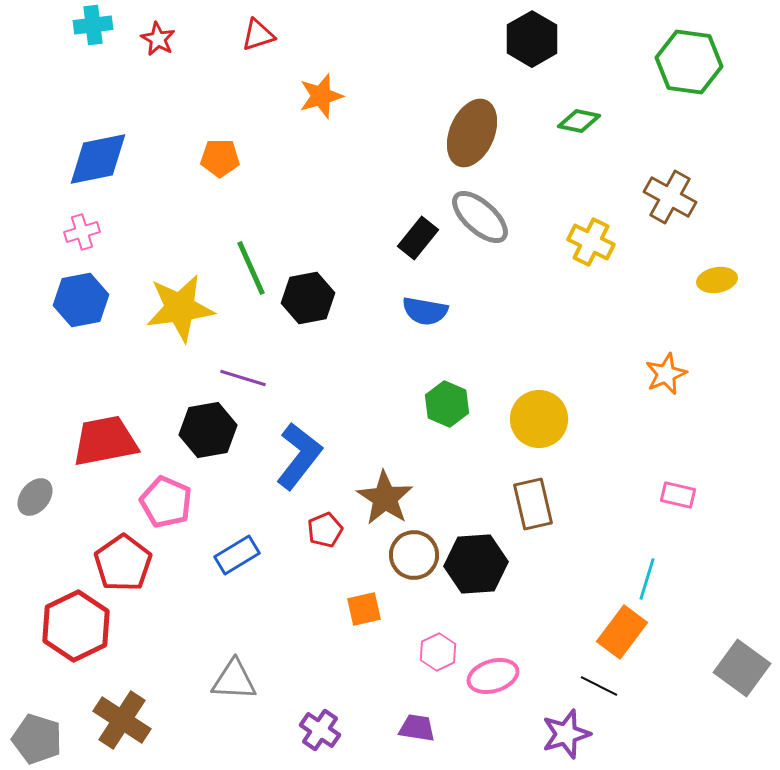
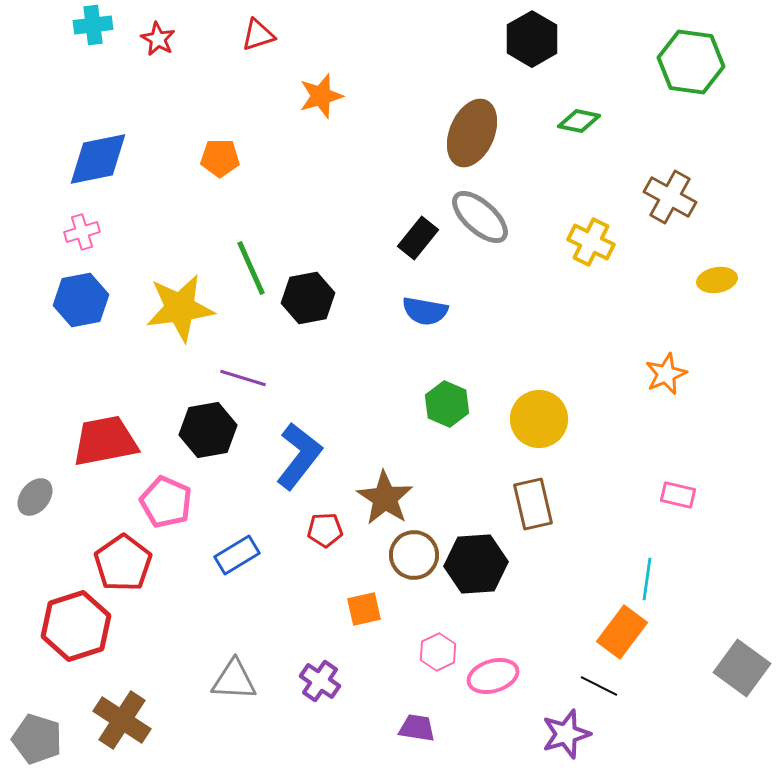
green hexagon at (689, 62): moved 2 px right
red pentagon at (325, 530): rotated 20 degrees clockwise
cyan line at (647, 579): rotated 9 degrees counterclockwise
red hexagon at (76, 626): rotated 8 degrees clockwise
purple cross at (320, 730): moved 49 px up
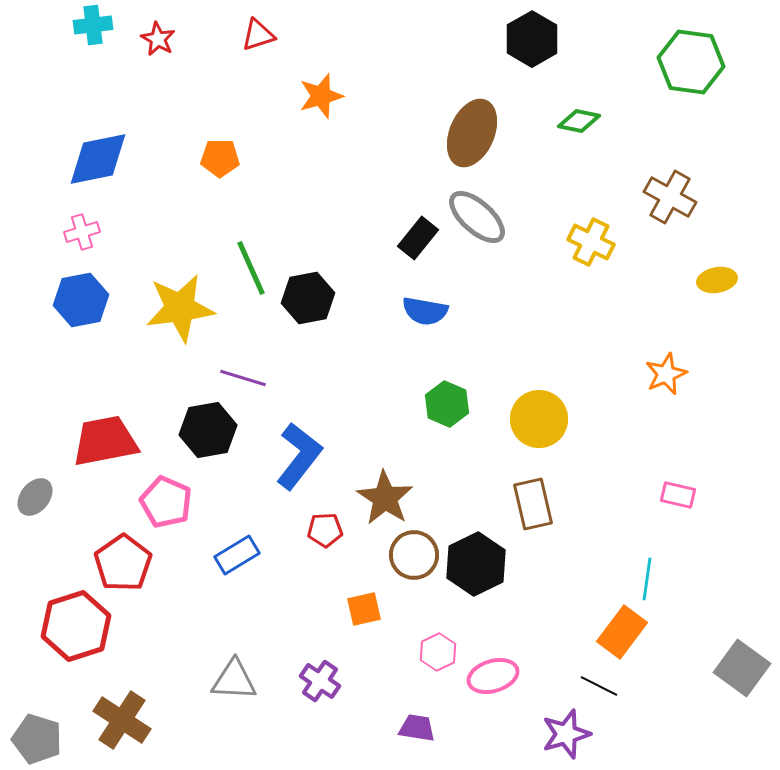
gray ellipse at (480, 217): moved 3 px left
black hexagon at (476, 564): rotated 22 degrees counterclockwise
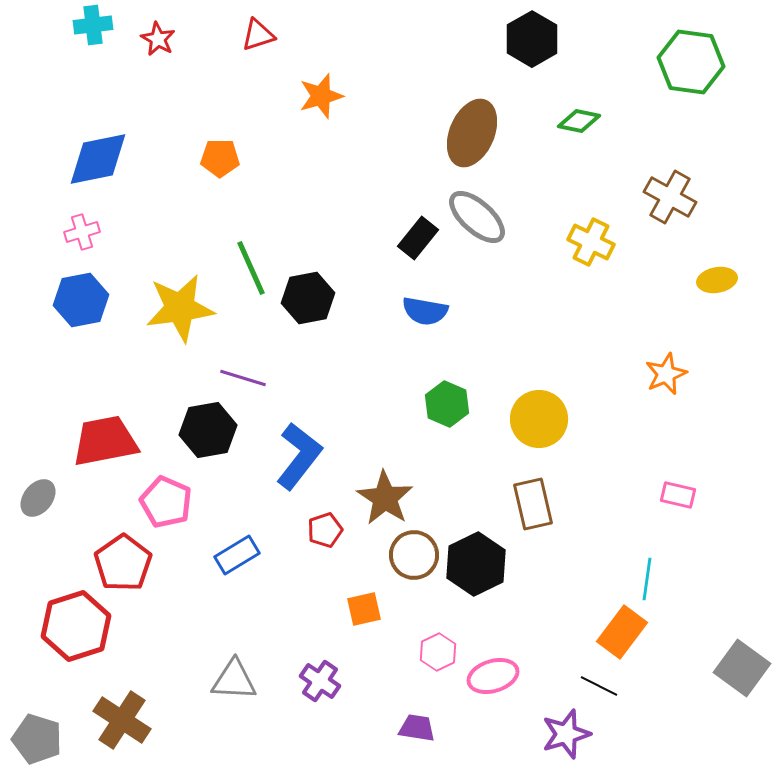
gray ellipse at (35, 497): moved 3 px right, 1 px down
red pentagon at (325, 530): rotated 16 degrees counterclockwise
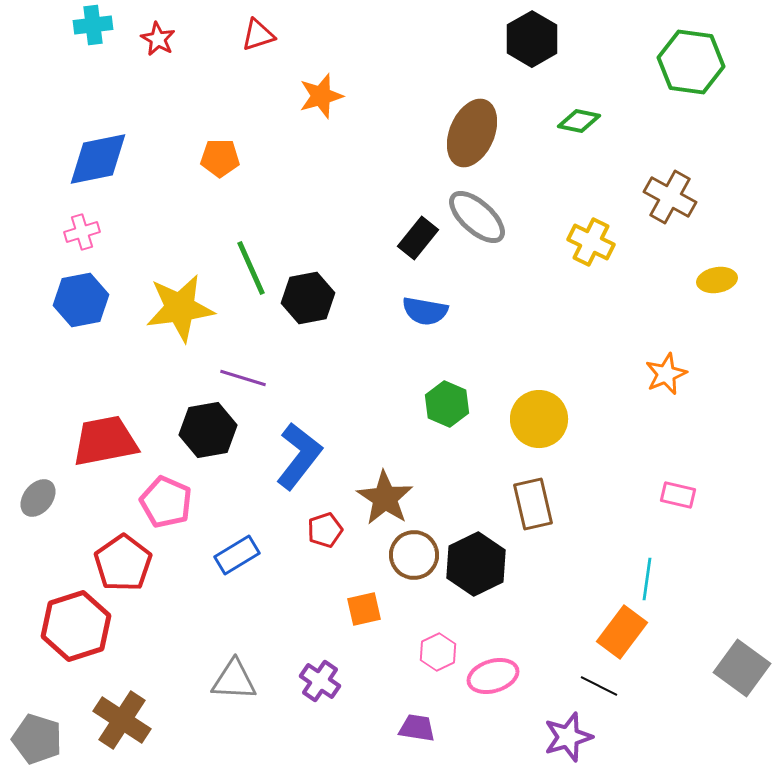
purple star at (566, 734): moved 2 px right, 3 px down
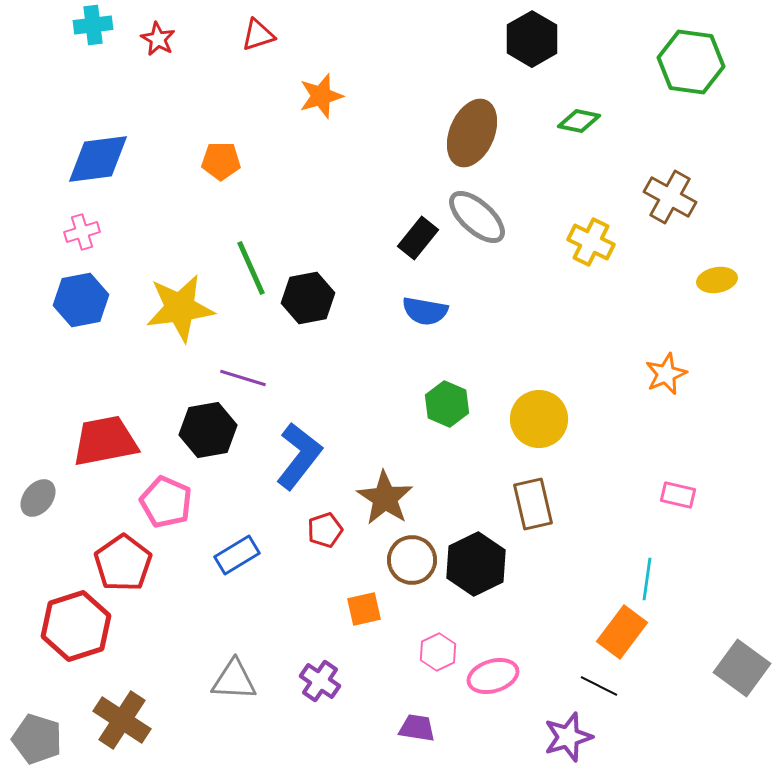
orange pentagon at (220, 158): moved 1 px right, 3 px down
blue diamond at (98, 159): rotated 4 degrees clockwise
brown circle at (414, 555): moved 2 px left, 5 px down
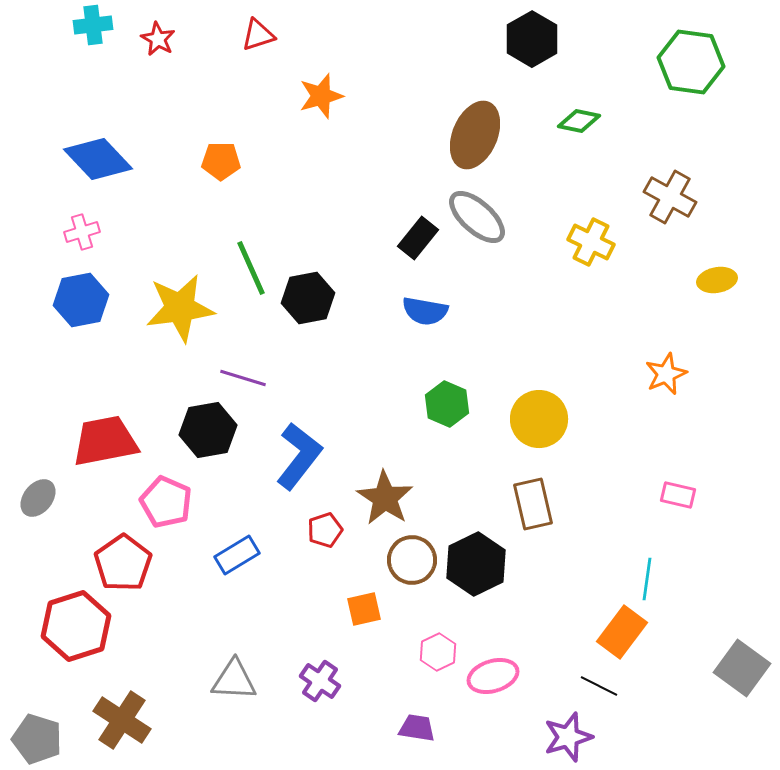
brown ellipse at (472, 133): moved 3 px right, 2 px down
blue diamond at (98, 159): rotated 54 degrees clockwise
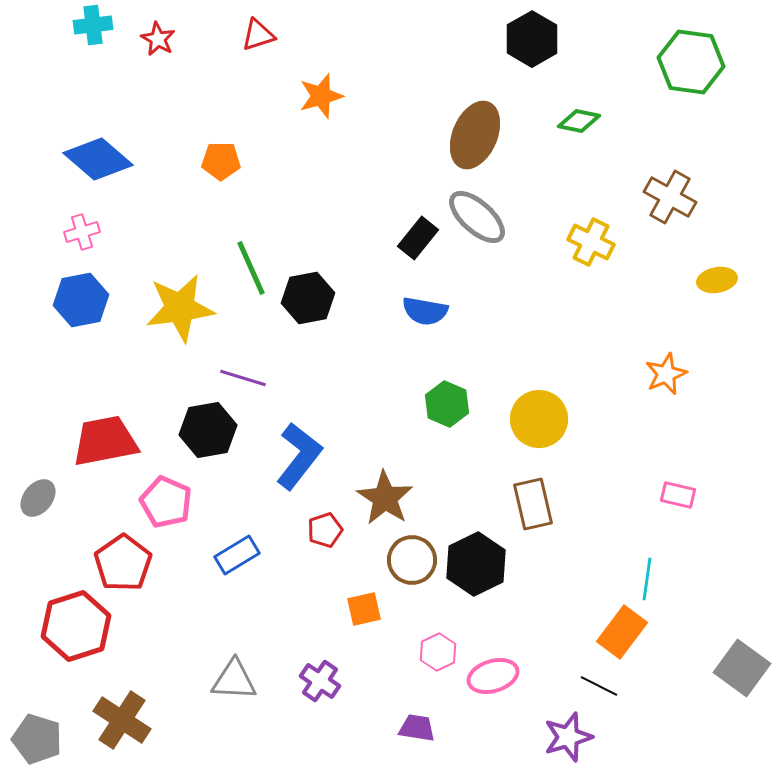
blue diamond at (98, 159): rotated 6 degrees counterclockwise
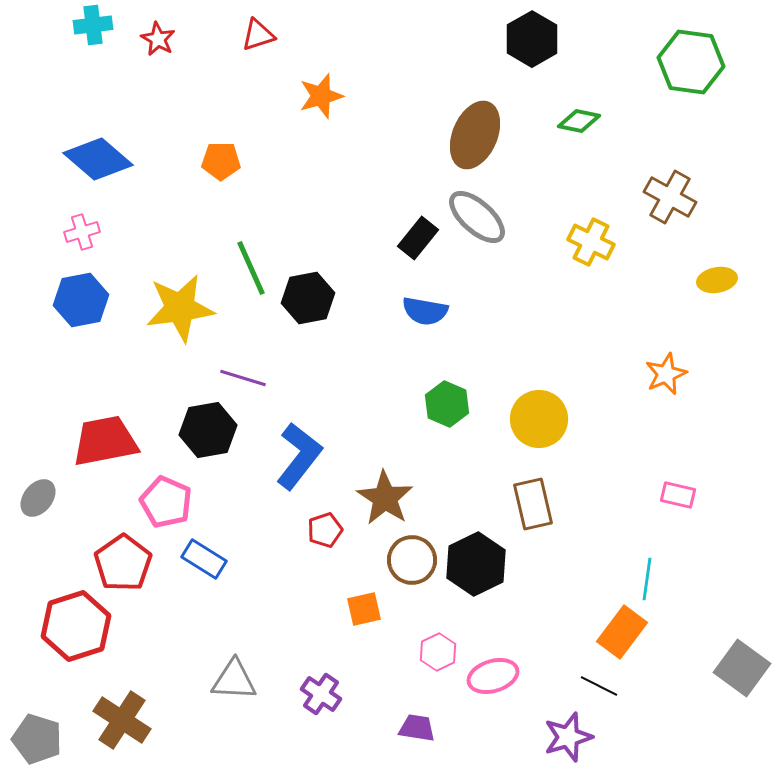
blue rectangle at (237, 555): moved 33 px left, 4 px down; rotated 63 degrees clockwise
purple cross at (320, 681): moved 1 px right, 13 px down
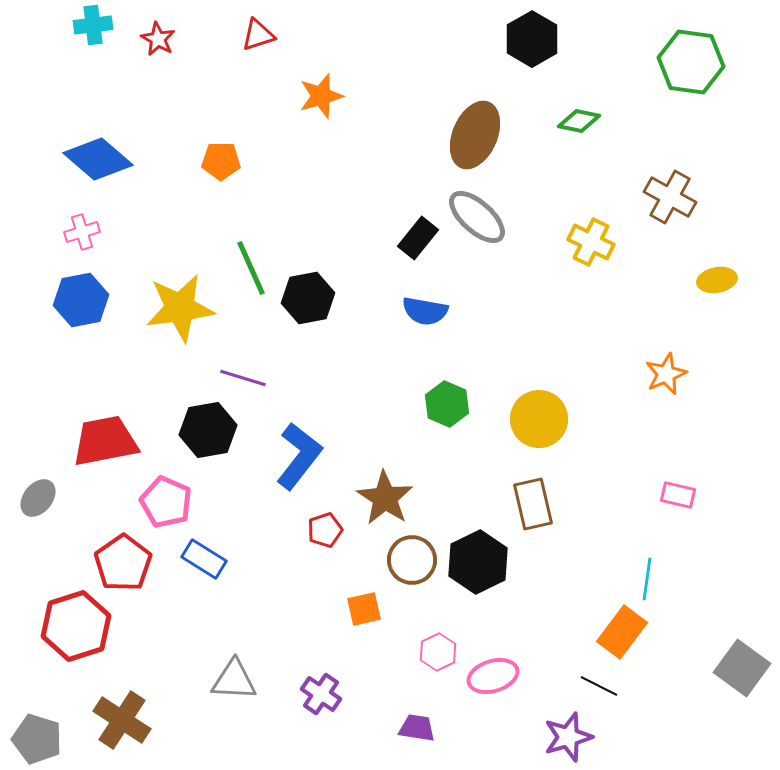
black hexagon at (476, 564): moved 2 px right, 2 px up
